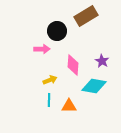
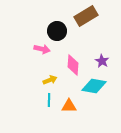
pink arrow: rotated 14 degrees clockwise
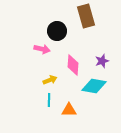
brown rectangle: rotated 75 degrees counterclockwise
purple star: rotated 24 degrees clockwise
orange triangle: moved 4 px down
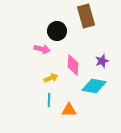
yellow arrow: moved 1 px right, 2 px up
